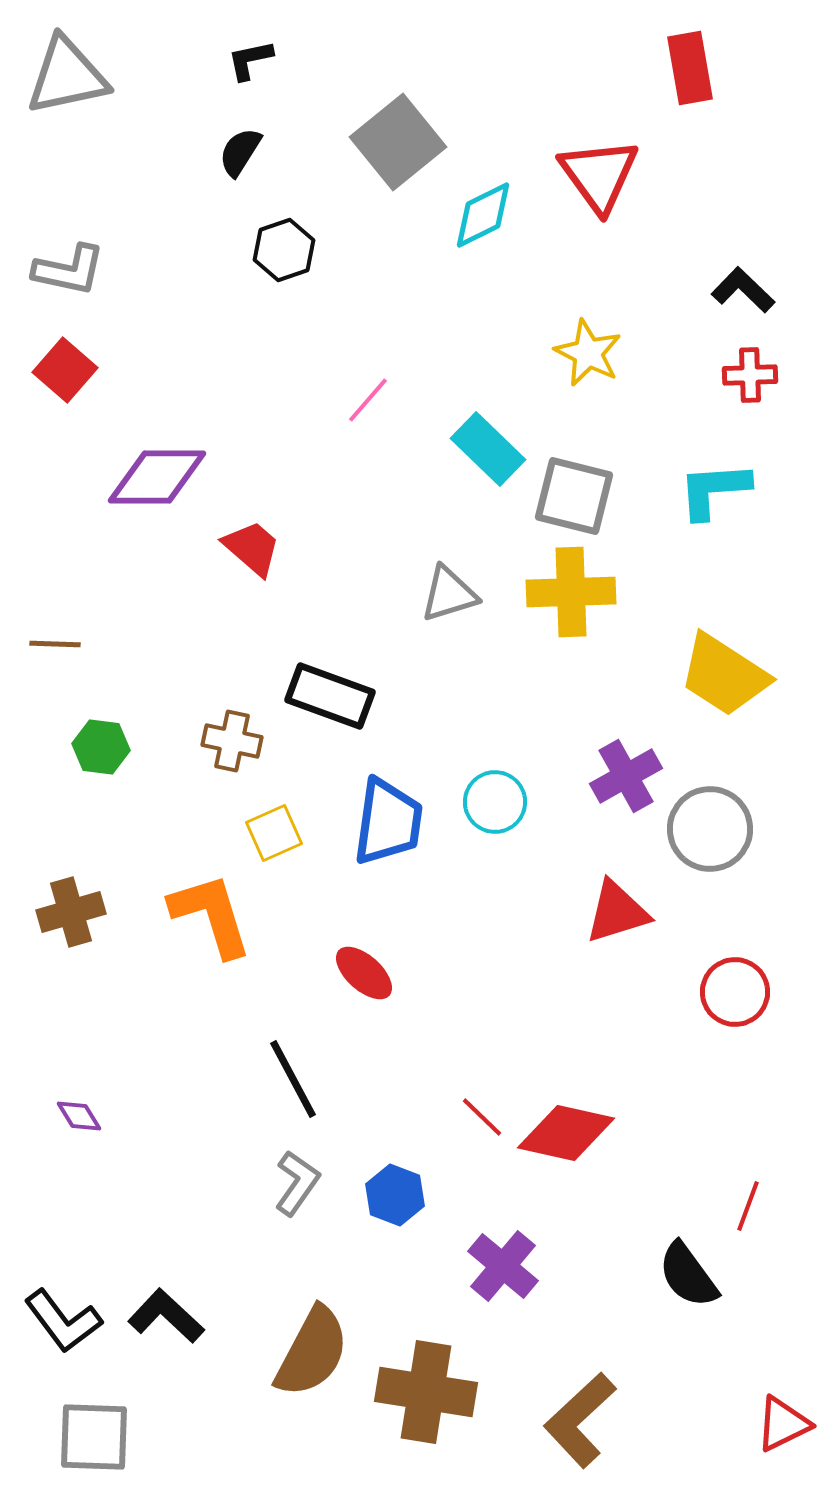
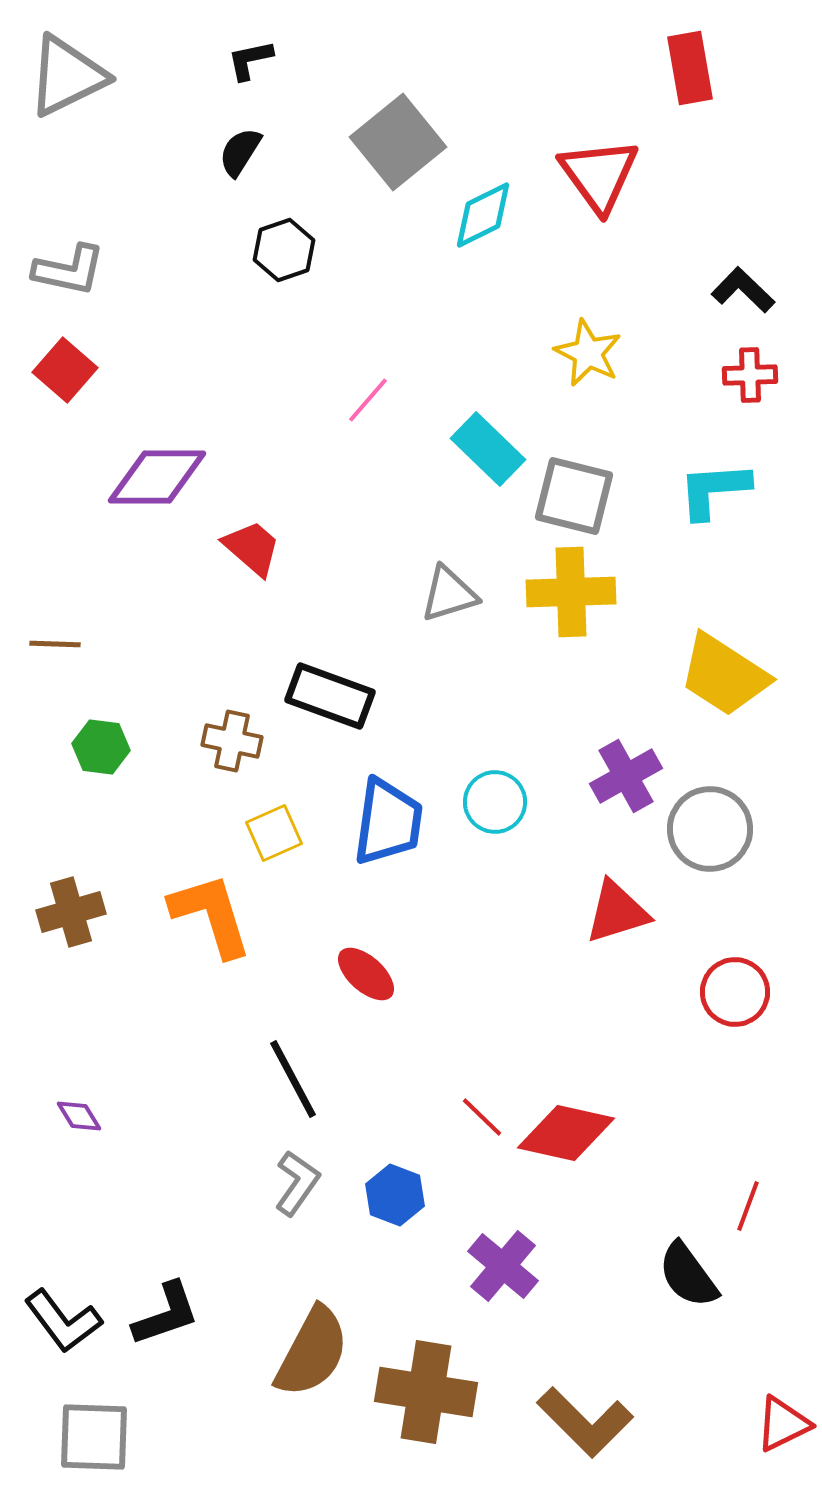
gray triangle at (67, 76): rotated 14 degrees counterclockwise
red ellipse at (364, 973): moved 2 px right, 1 px down
black L-shape at (166, 1316): moved 2 px up; rotated 118 degrees clockwise
brown L-shape at (580, 1420): moved 5 px right, 2 px down; rotated 92 degrees counterclockwise
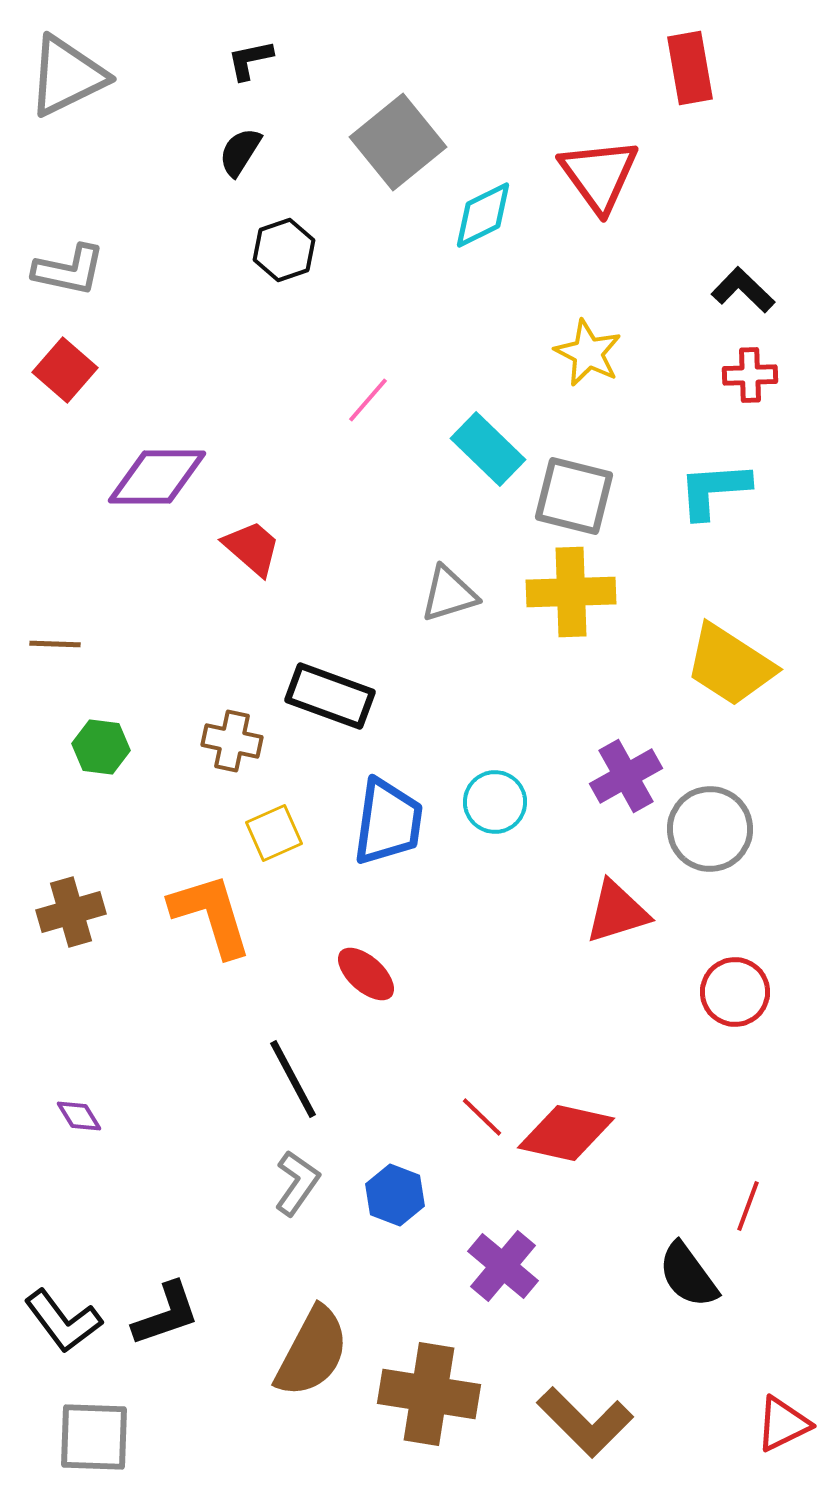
yellow trapezoid at (724, 675): moved 6 px right, 10 px up
brown cross at (426, 1392): moved 3 px right, 2 px down
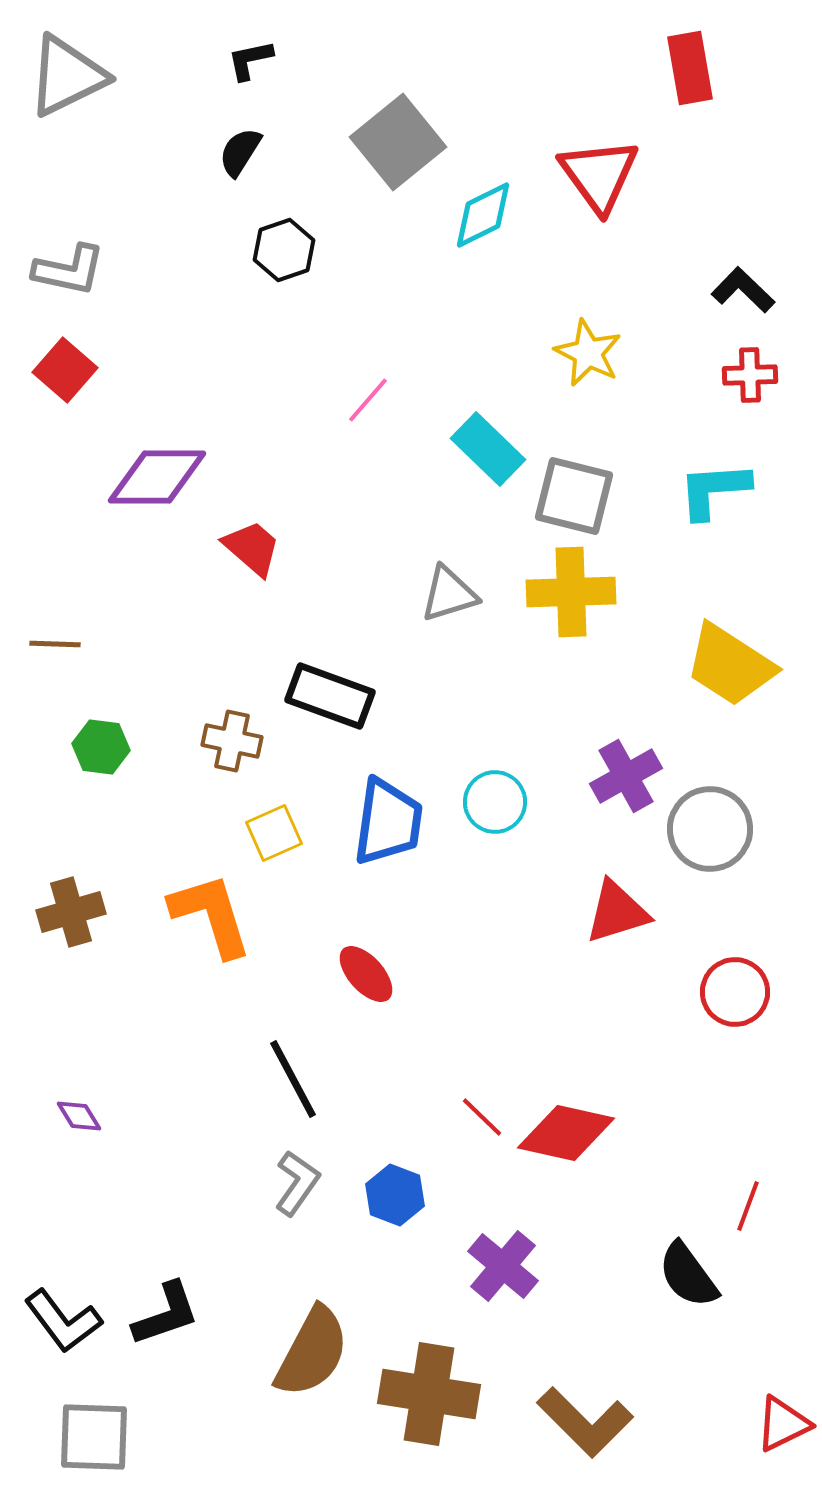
red ellipse at (366, 974): rotated 6 degrees clockwise
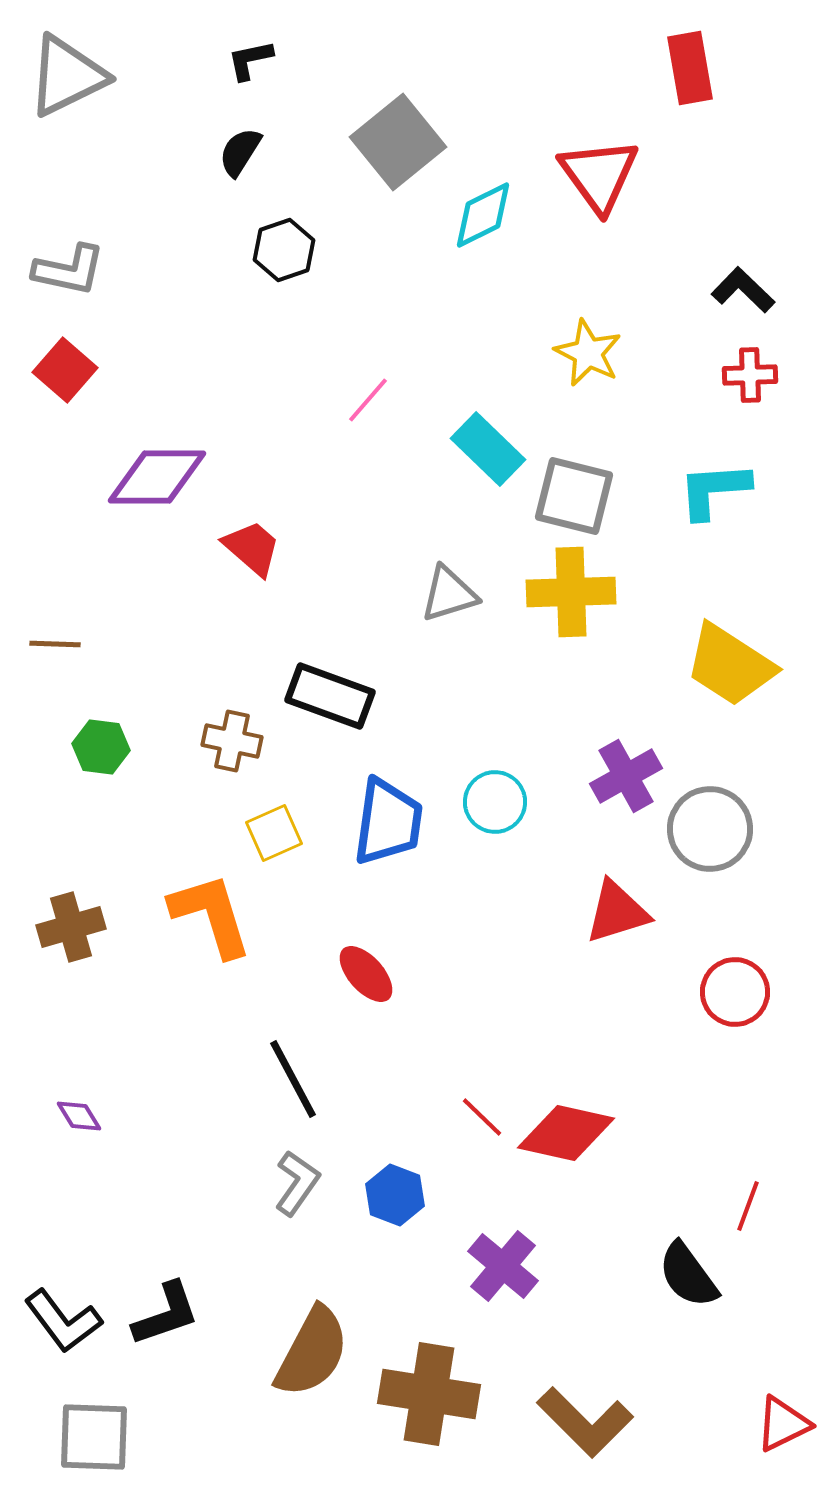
brown cross at (71, 912): moved 15 px down
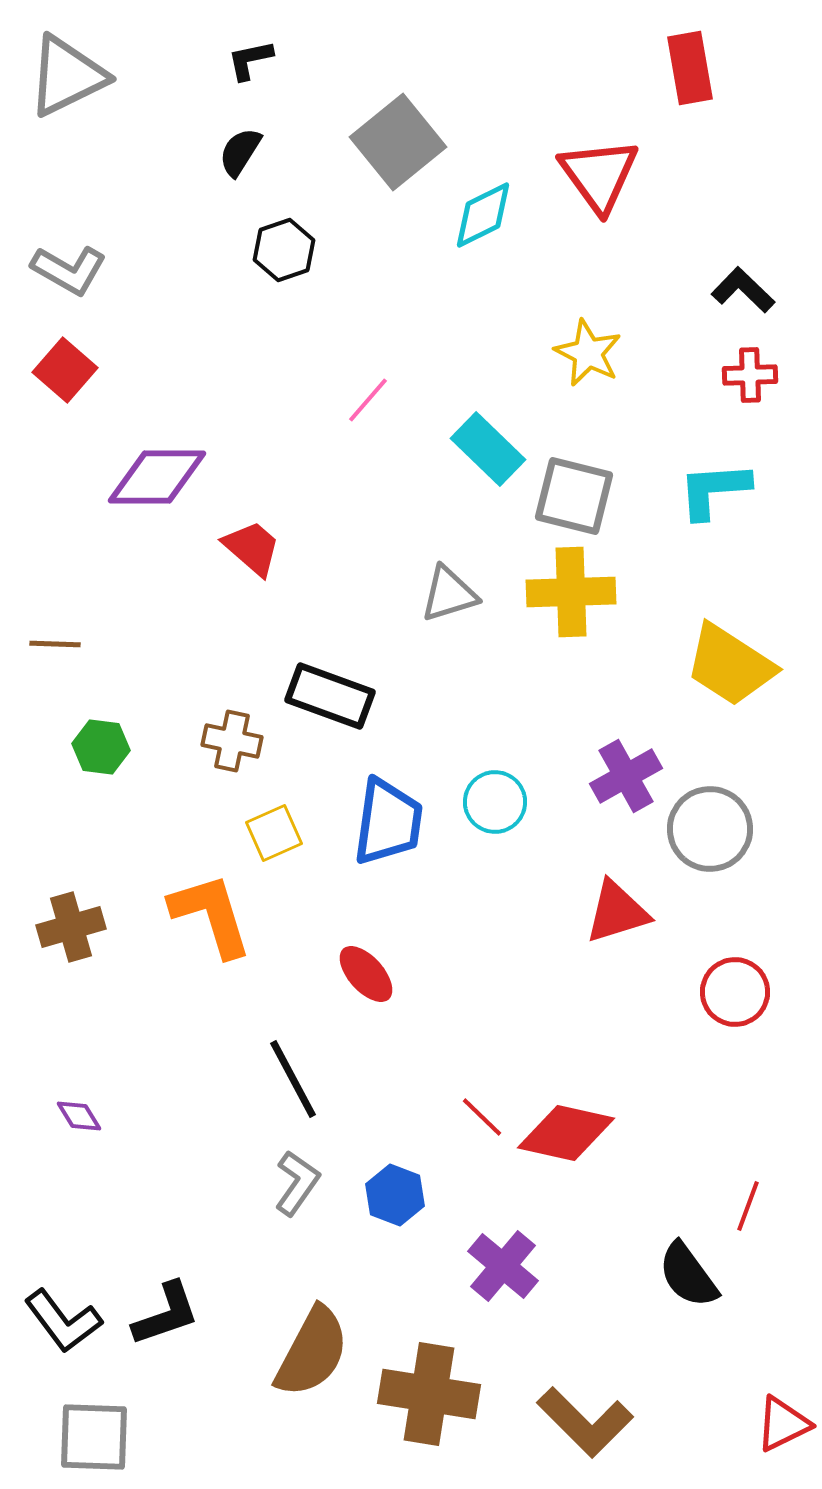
gray L-shape at (69, 270): rotated 18 degrees clockwise
